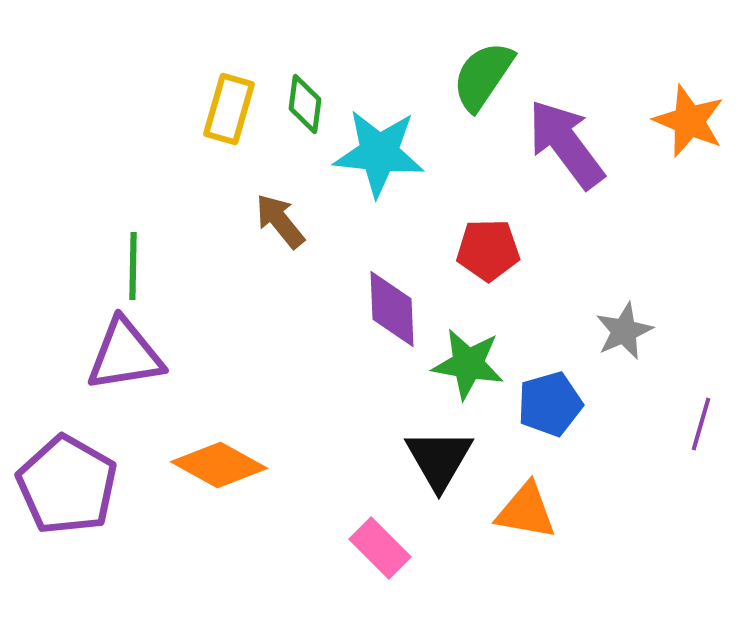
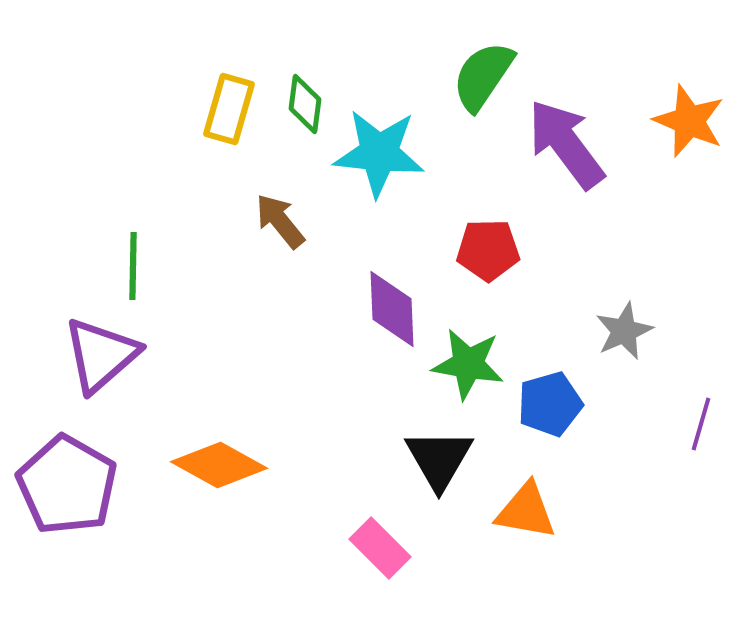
purple triangle: moved 24 px left; rotated 32 degrees counterclockwise
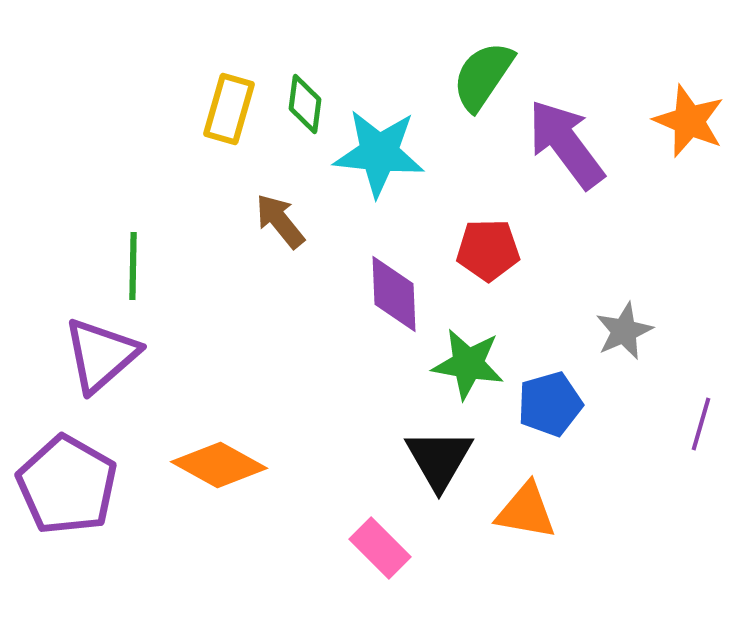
purple diamond: moved 2 px right, 15 px up
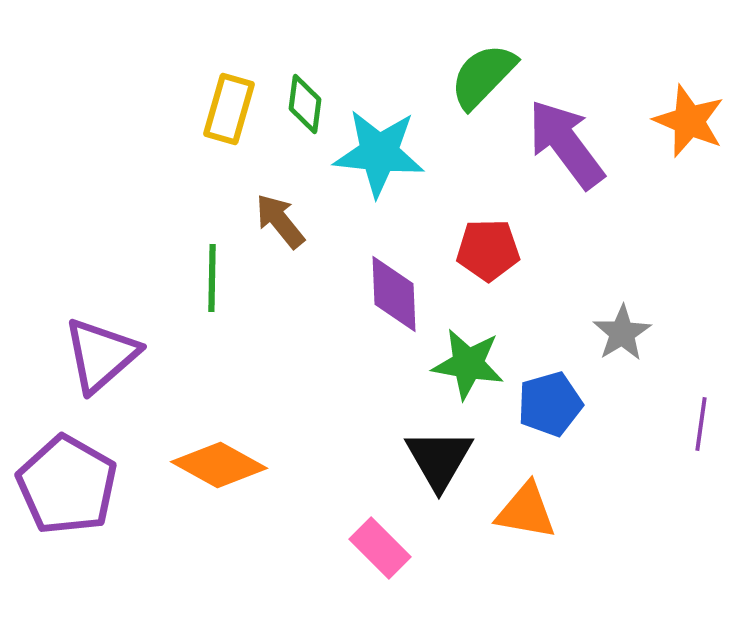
green semicircle: rotated 10 degrees clockwise
green line: moved 79 px right, 12 px down
gray star: moved 2 px left, 2 px down; rotated 8 degrees counterclockwise
purple line: rotated 8 degrees counterclockwise
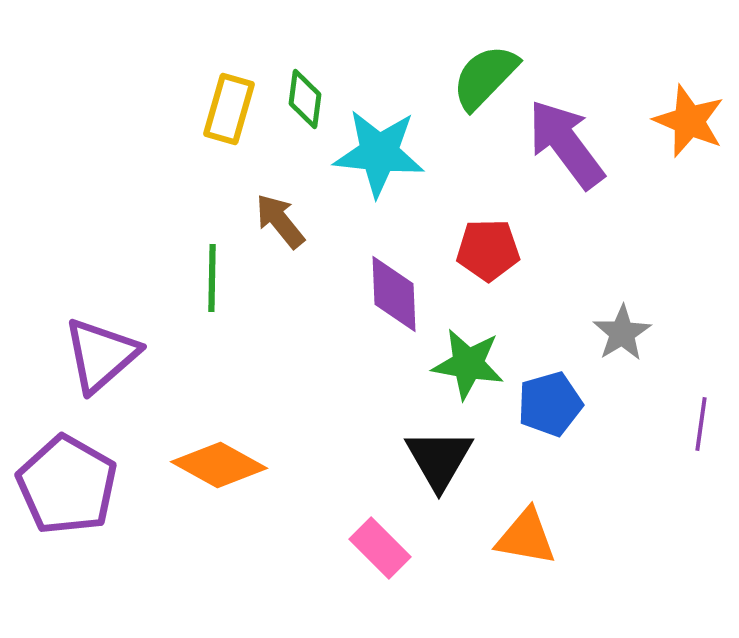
green semicircle: moved 2 px right, 1 px down
green diamond: moved 5 px up
orange triangle: moved 26 px down
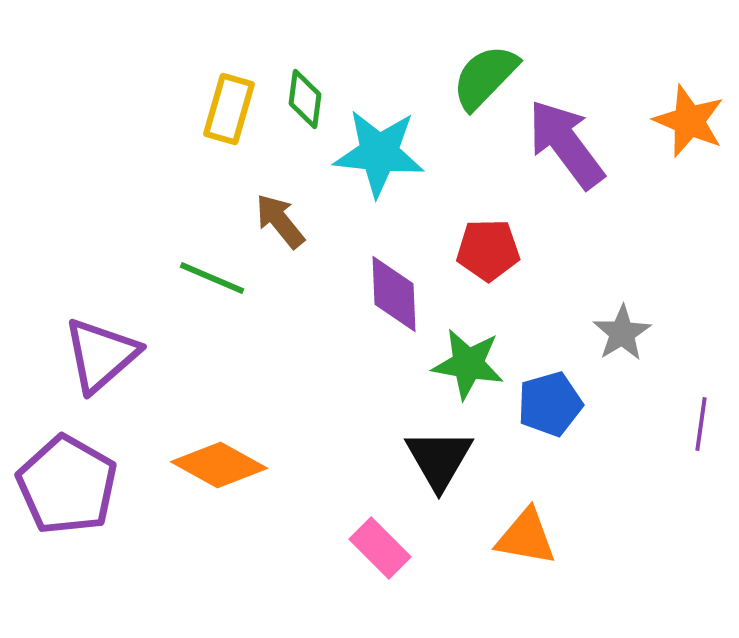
green line: rotated 68 degrees counterclockwise
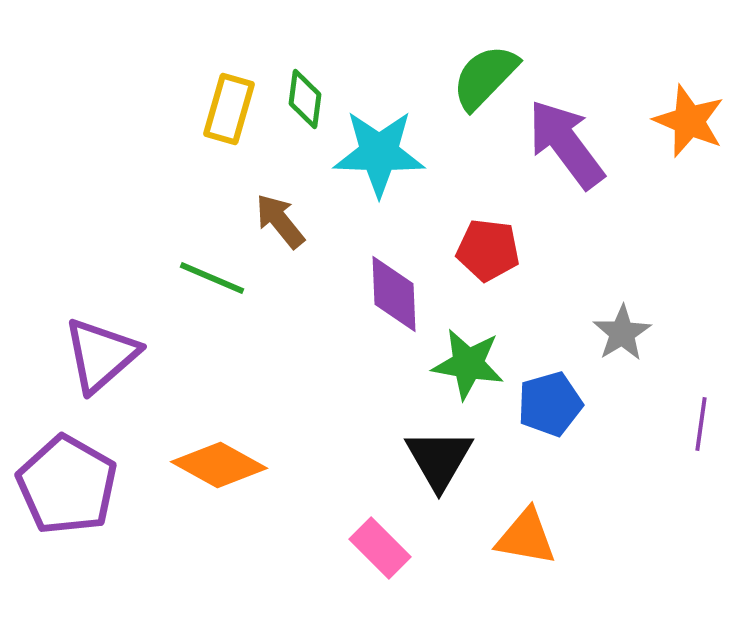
cyan star: rotated 4 degrees counterclockwise
red pentagon: rotated 8 degrees clockwise
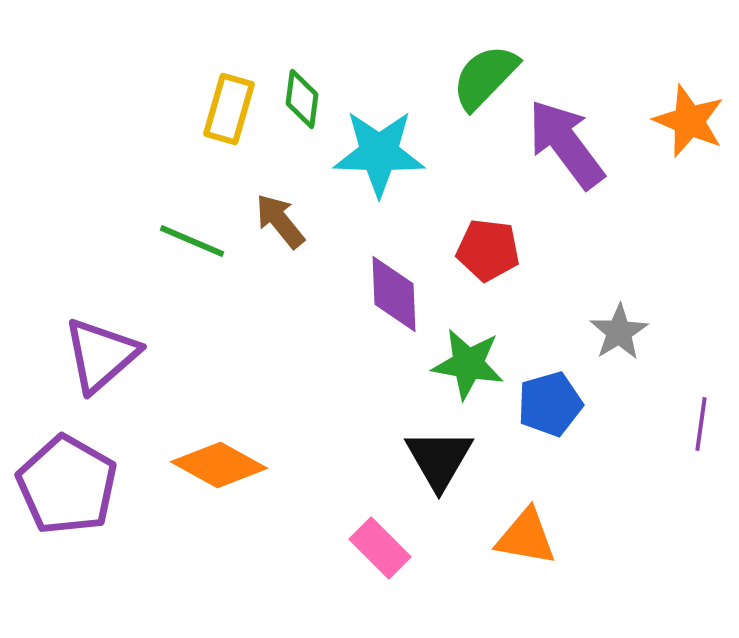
green diamond: moved 3 px left
green line: moved 20 px left, 37 px up
gray star: moved 3 px left, 1 px up
